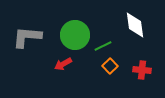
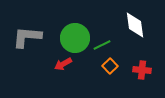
green circle: moved 3 px down
green line: moved 1 px left, 1 px up
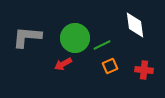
orange square: rotated 21 degrees clockwise
red cross: moved 2 px right
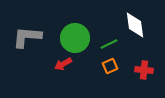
green line: moved 7 px right, 1 px up
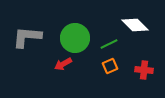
white diamond: rotated 36 degrees counterclockwise
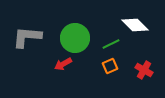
green line: moved 2 px right
red cross: rotated 24 degrees clockwise
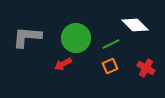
green circle: moved 1 px right
red cross: moved 2 px right, 2 px up
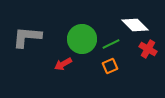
green circle: moved 6 px right, 1 px down
red cross: moved 2 px right, 19 px up
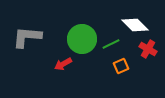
orange square: moved 11 px right
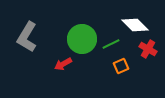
gray L-shape: rotated 64 degrees counterclockwise
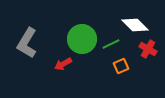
gray L-shape: moved 6 px down
